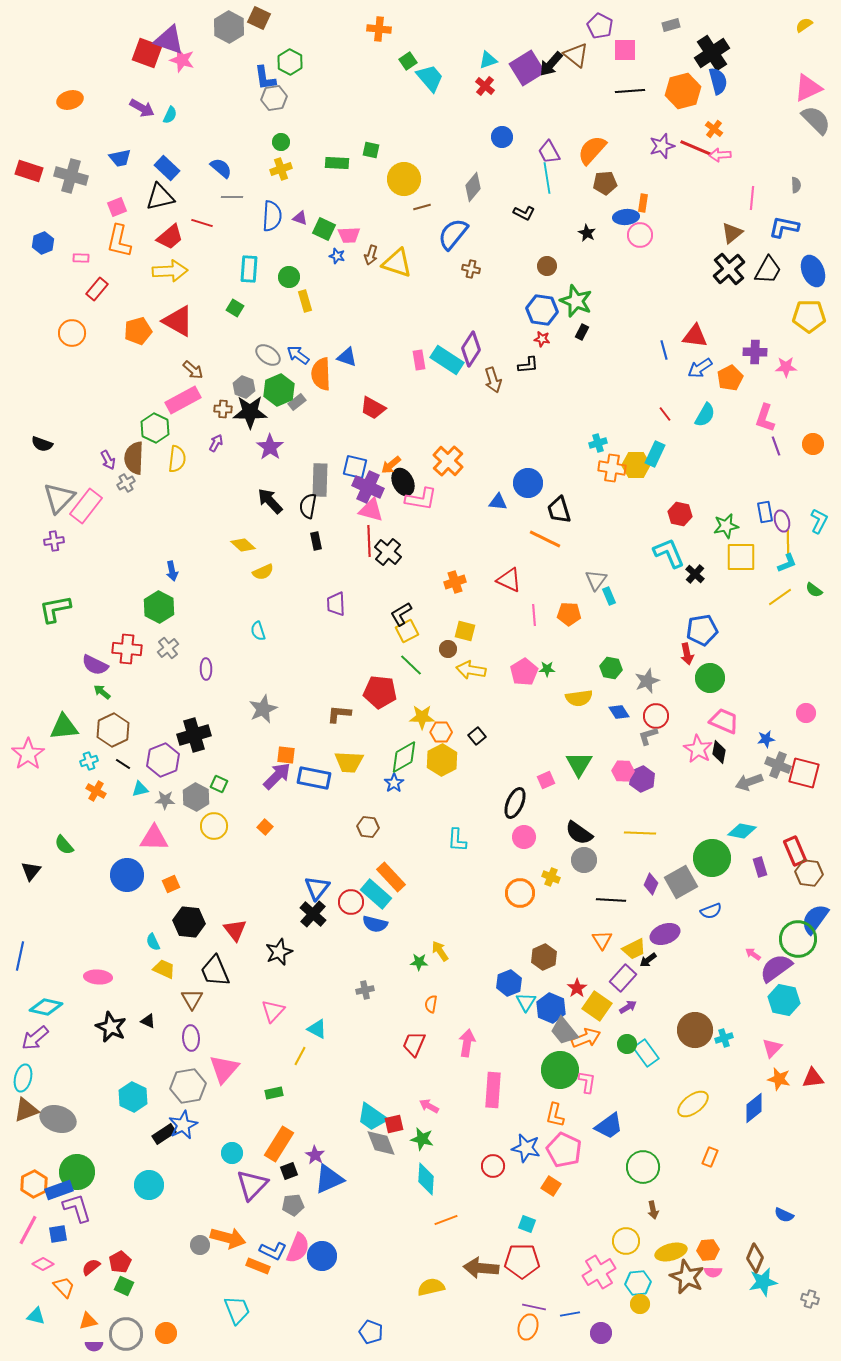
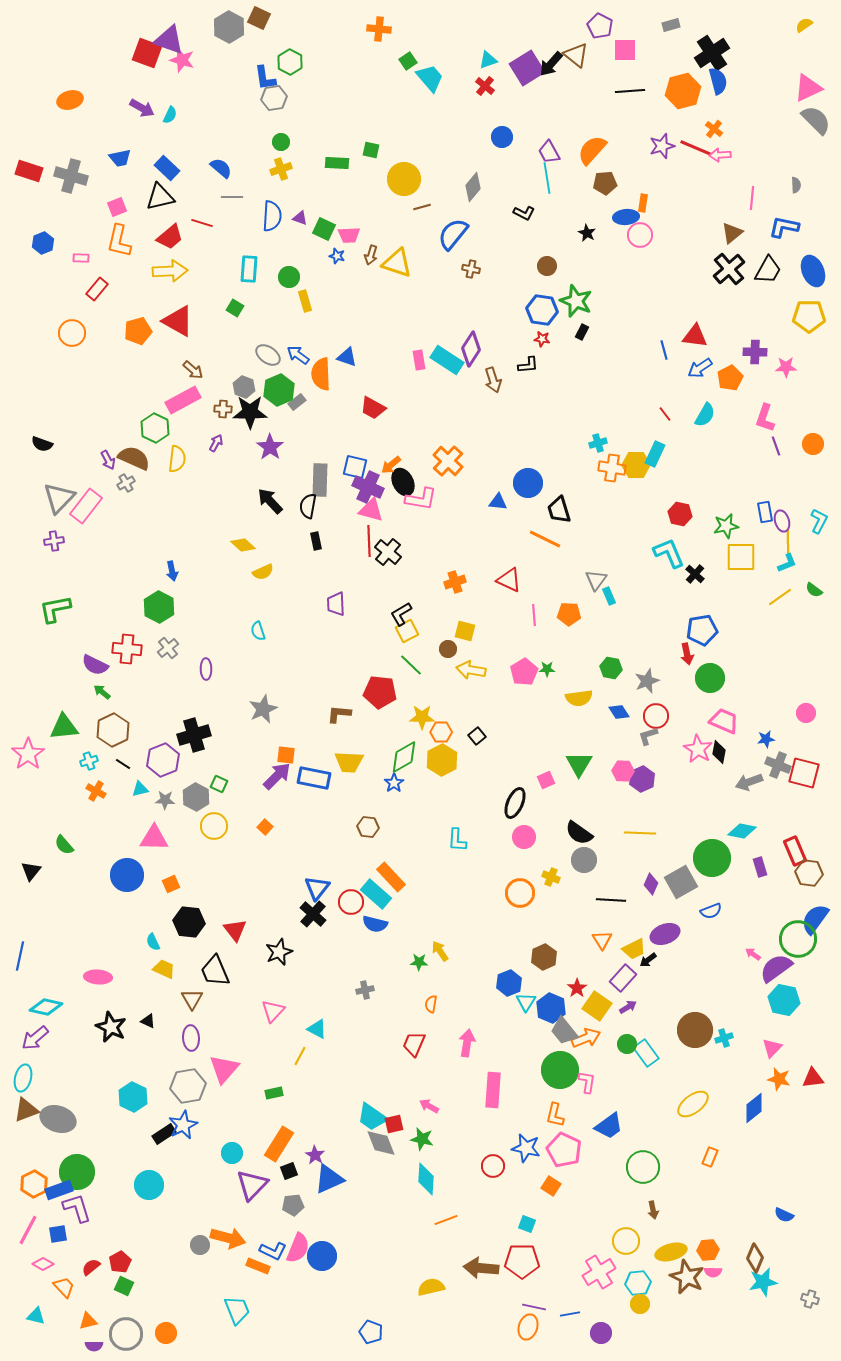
brown semicircle at (134, 458): rotated 112 degrees clockwise
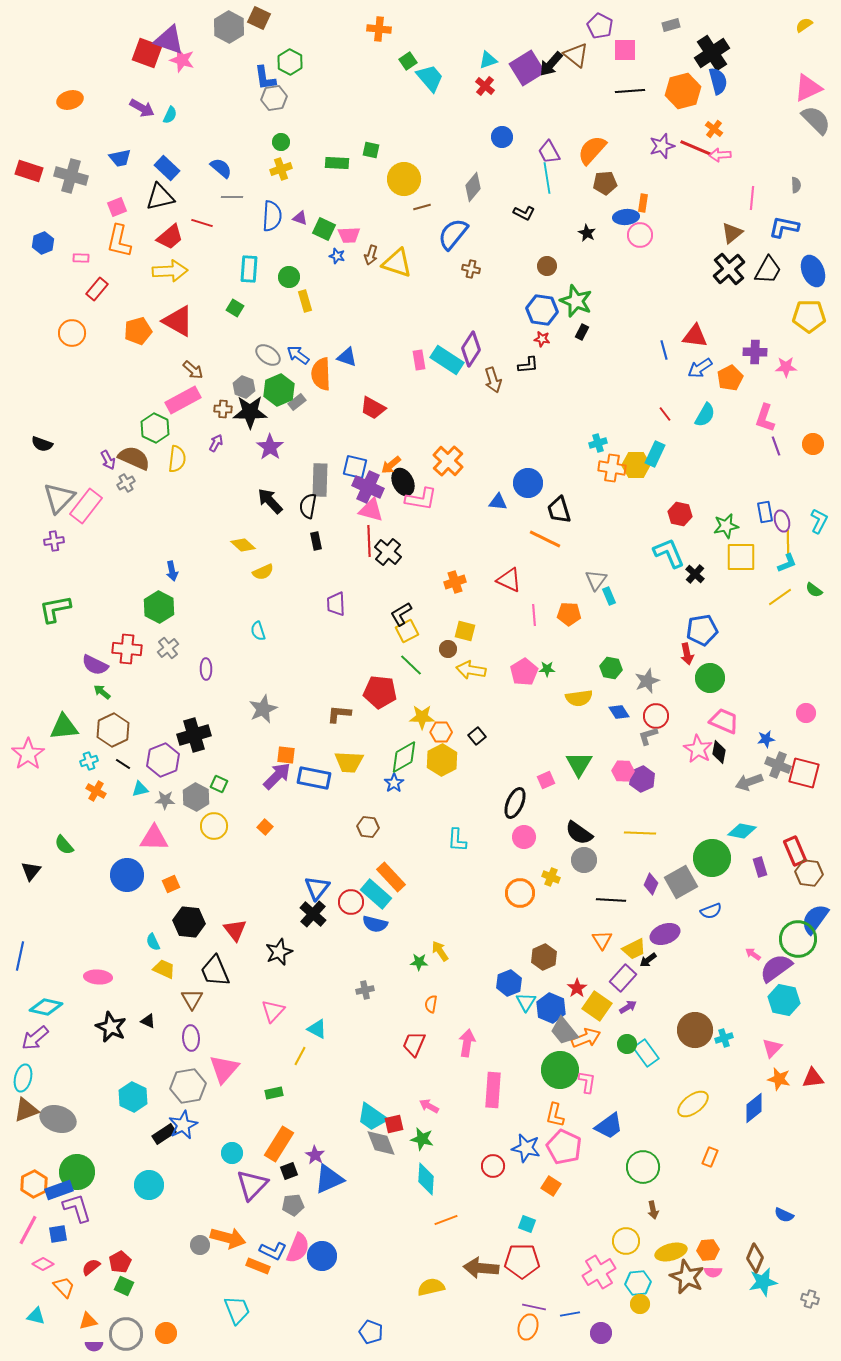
pink pentagon at (564, 1150): moved 3 px up
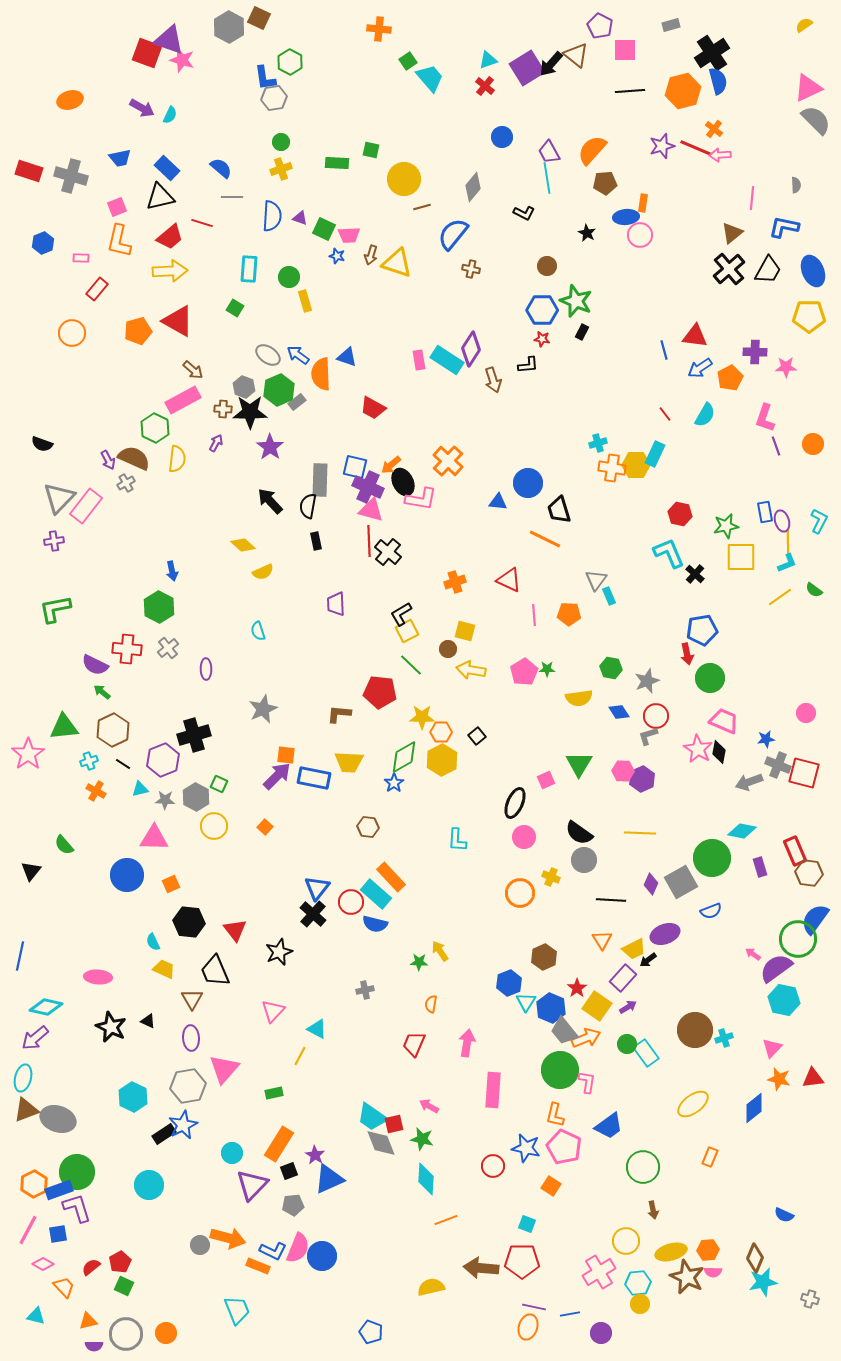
blue hexagon at (542, 310): rotated 8 degrees counterclockwise
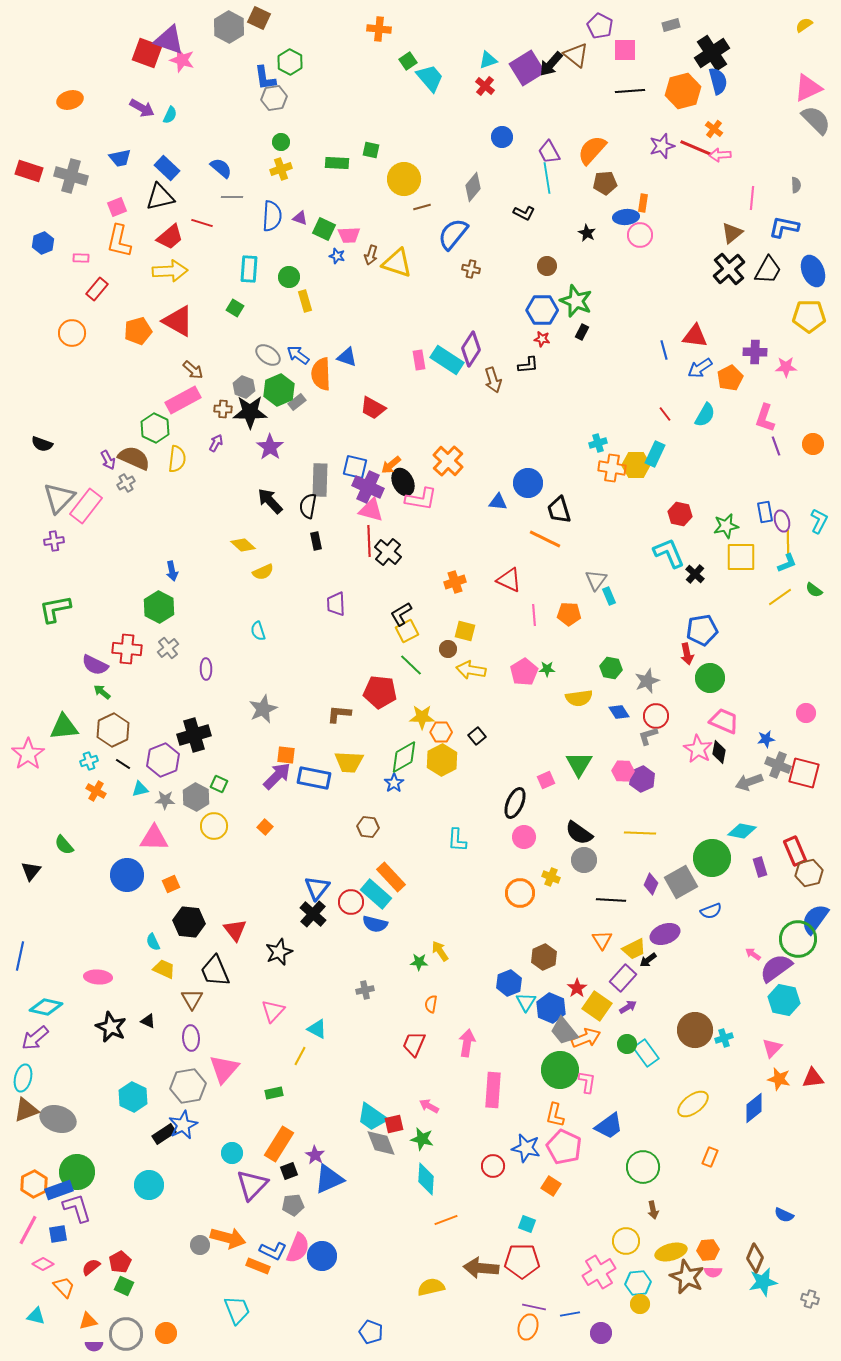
brown hexagon at (809, 873): rotated 20 degrees counterclockwise
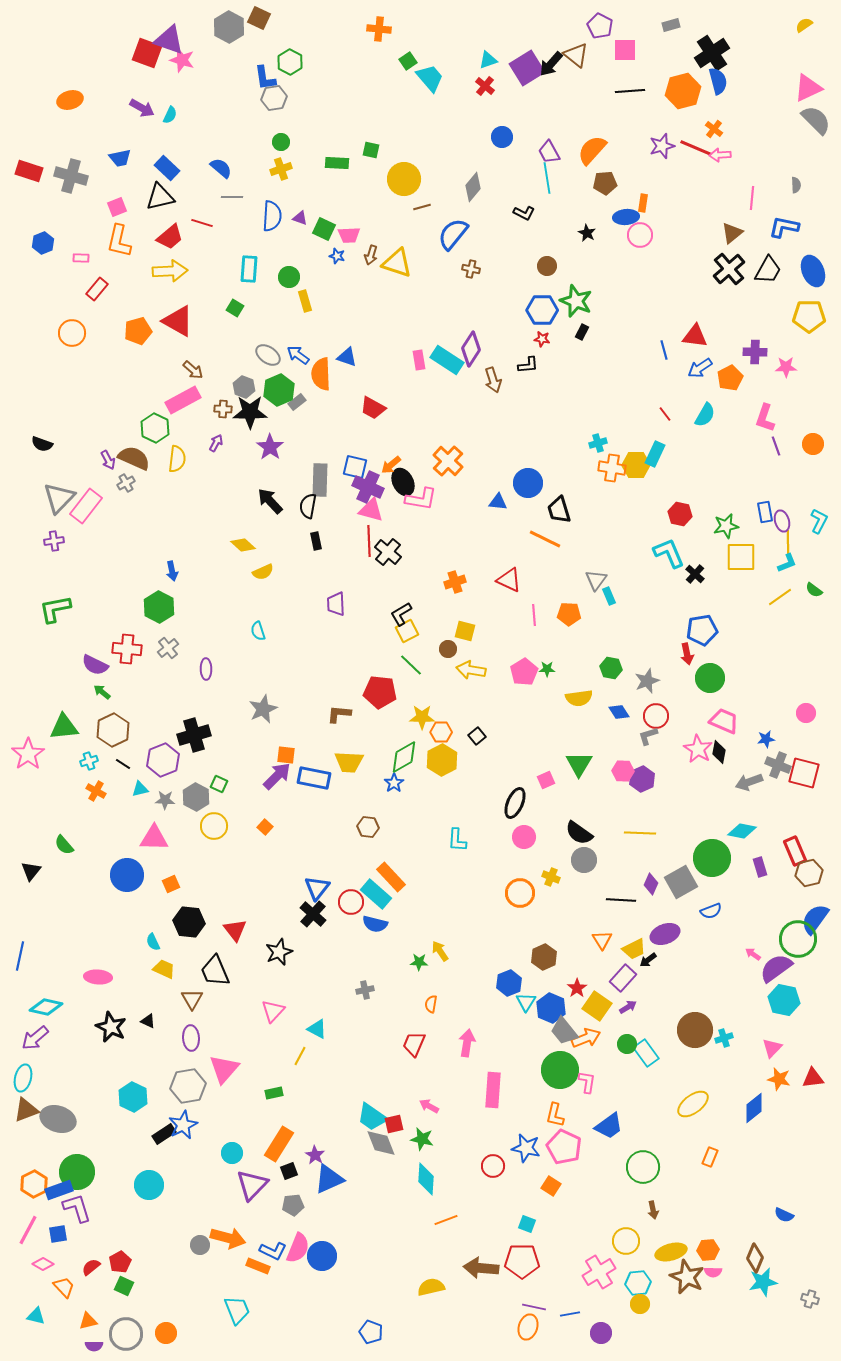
black line at (611, 900): moved 10 px right
